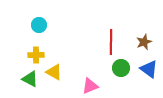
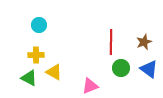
green triangle: moved 1 px left, 1 px up
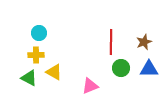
cyan circle: moved 8 px down
blue triangle: rotated 36 degrees counterclockwise
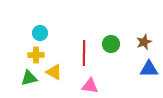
cyan circle: moved 1 px right
red line: moved 27 px left, 11 px down
green circle: moved 10 px left, 24 px up
green triangle: rotated 42 degrees counterclockwise
pink triangle: rotated 30 degrees clockwise
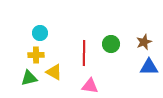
blue triangle: moved 2 px up
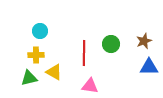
cyan circle: moved 2 px up
brown star: moved 1 px up
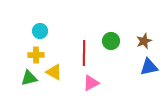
green circle: moved 3 px up
blue triangle: rotated 12 degrees counterclockwise
pink triangle: moved 1 px right, 3 px up; rotated 36 degrees counterclockwise
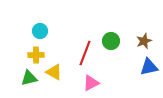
red line: moved 1 px right; rotated 20 degrees clockwise
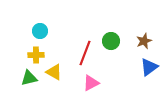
blue triangle: rotated 24 degrees counterclockwise
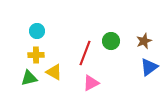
cyan circle: moved 3 px left
